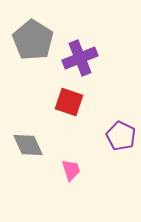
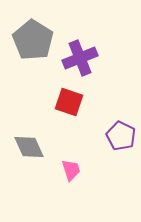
gray diamond: moved 1 px right, 2 px down
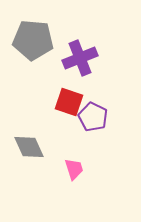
gray pentagon: rotated 27 degrees counterclockwise
purple pentagon: moved 28 px left, 19 px up
pink trapezoid: moved 3 px right, 1 px up
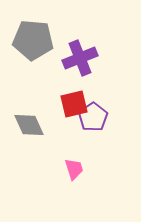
red square: moved 5 px right, 2 px down; rotated 32 degrees counterclockwise
purple pentagon: rotated 12 degrees clockwise
gray diamond: moved 22 px up
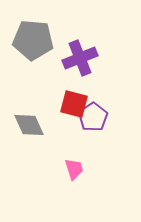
red square: rotated 28 degrees clockwise
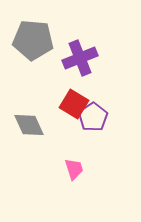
red square: rotated 16 degrees clockwise
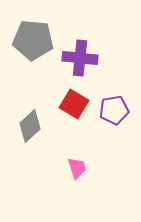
purple cross: rotated 28 degrees clockwise
purple pentagon: moved 21 px right, 7 px up; rotated 24 degrees clockwise
gray diamond: moved 1 px right, 1 px down; rotated 72 degrees clockwise
pink trapezoid: moved 3 px right, 1 px up
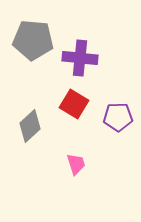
purple pentagon: moved 4 px right, 7 px down; rotated 8 degrees clockwise
pink trapezoid: moved 1 px left, 4 px up
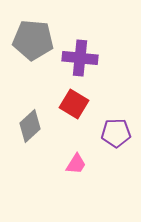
purple pentagon: moved 2 px left, 16 px down
pink trapezoid: rotated 50 degrees clockwise
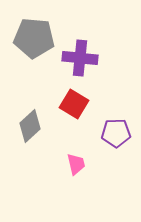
gray pentagon: moved 1 px right, 2 px up
pink trapezoid: rotated 45 degrees counterclockwise
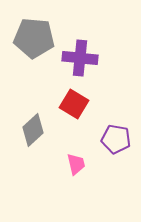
gray diamond: moved 3 px right, 4 px down
purple pentagon: moved 6 px down; rotated 12 degrees clockwise
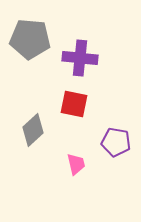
gray pentagon: moved 4 px left, 1 px down
red square: rotated 20 degrees counterclockwise
purple pentagon: moved 3 px down
